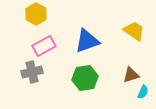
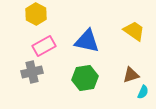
blue triangle: rotated 32 degrees clockwise
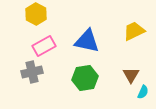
yellow trapezoid: rotated 60 degrees counterclockwise
brown triangle: rotated 42 degrees counterclockwise
